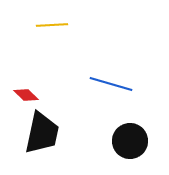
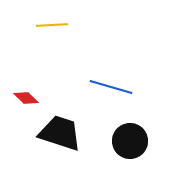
blue line: moved 3 px down
red diamond: moved 3 px down
black trapezoid: moved 18 px right; rotated 84 degrees counterclockwise
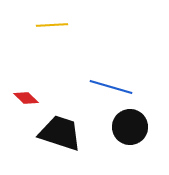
black circle: moved 14 px up
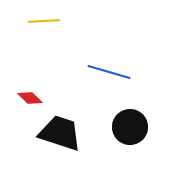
yellow line: moved 8 px left, 4 px up
blue line: moved 2 px left, 15 px up
red diamond: moved 4 px right
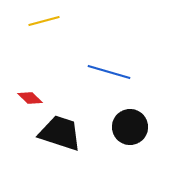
yellow line: rotated 12 degrees counterclockwise
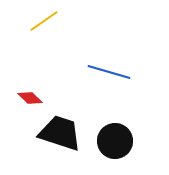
yellow line: rotated 20 degrees counterclockwise
black circle: moved 15 px left, 14 px down
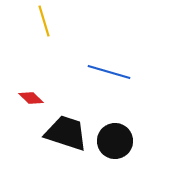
yellow line: rotated 72 degrees counterclockwise
red diamond: moved 1 px right
black trapezoid: moved 6 px right
